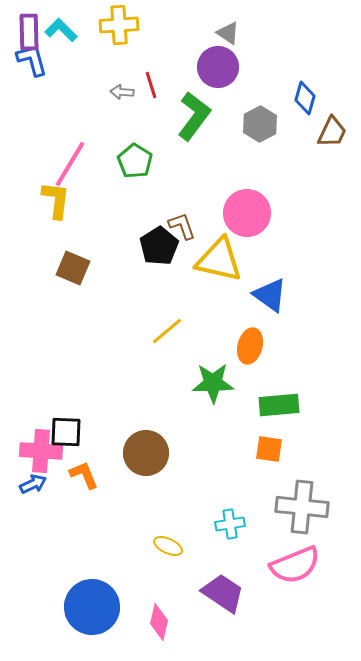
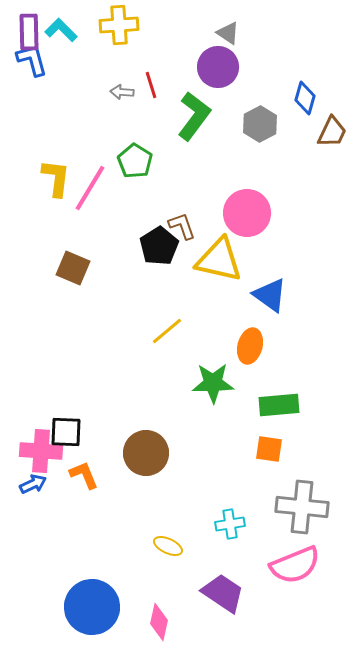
pink line: moved 20 px right, 24 px down
yellow L-shape: moved 22 px up
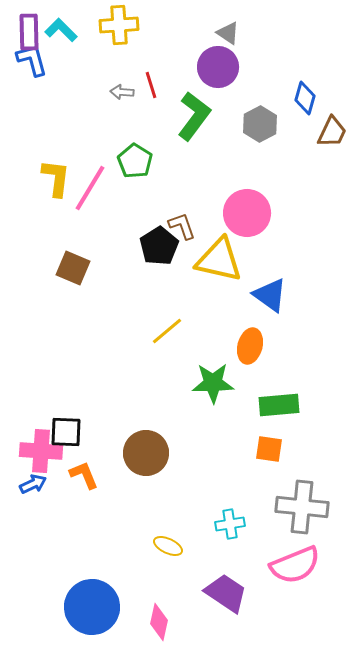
purple trapezoid: moved 3 px right
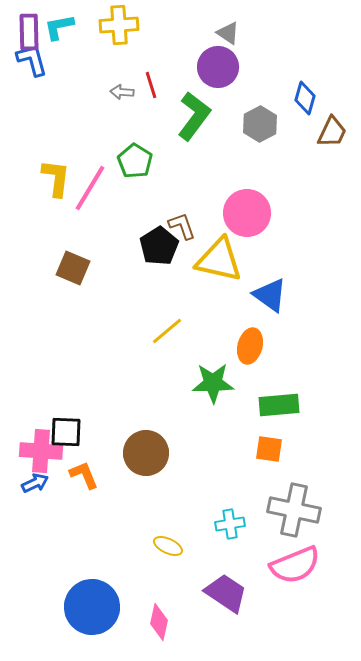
cyan L-shape: moved 2 px left, 3 px up; rotated 56 degrees counterclockwise
blue arrow: moved 2 px right, 1 px up
gray cross: moved 8 px left, 3 px down; rotated 6 degrees clockwise
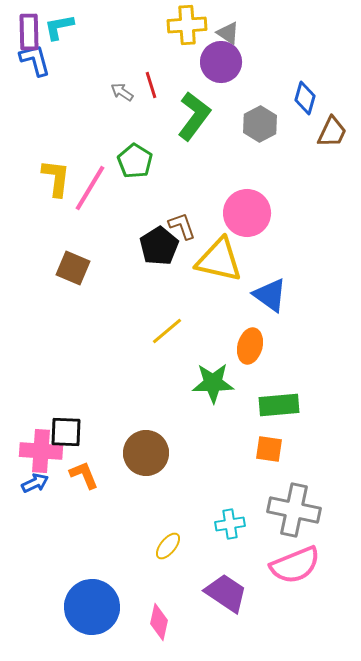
yellow cross: moved 68 px right
blue L-shape: moved 3 px right
purple circle: moved 3 px right, 5 px up
gray arrow: rotated 30 degrees clockwise
yellow ellipse: rotated 76 degrees counterclockwise
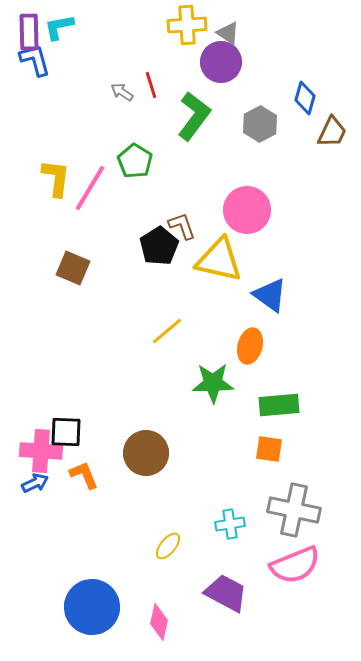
pink circle: moved 3 px up
purple trapezoid: rotated 6 degrees counterclockwise
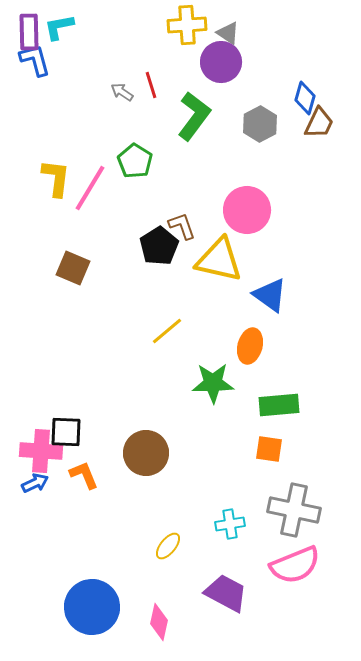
brown trapezoid: moved 13 px left, 9 px up
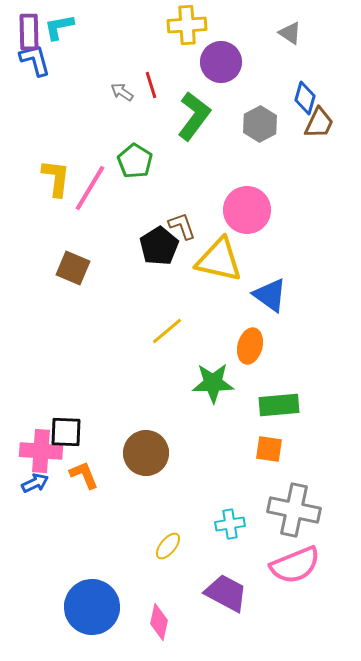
gray triangle: moved 62 px right
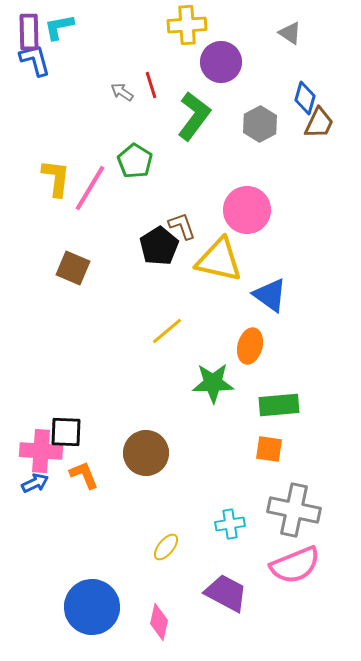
yellow ellipse: moved 2 px left, 1 px down
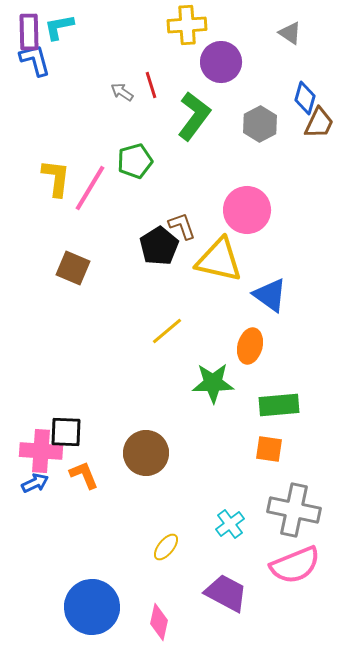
green pentagon: rotated 24 degrees clockwise
cyan cross: rotated 28 degrees counterclockwise
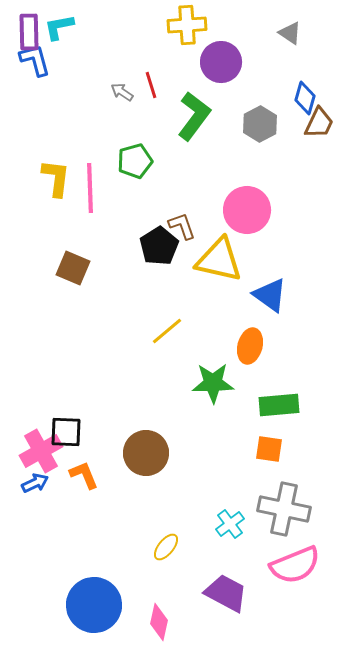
pink line: rotated 33 degrees counterclockwise
pink cross: rotated 33 degrees counterclockwise
gray cross: moved 10 px left, 1 px up
blue circle: moved 2 px right, 2 px up
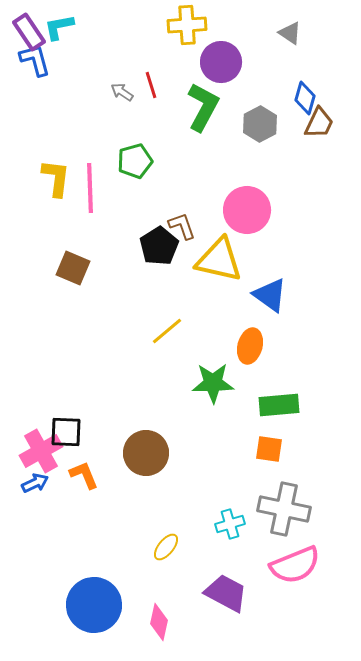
purple rectangle: rotated 33 degrees counterclockwise
green L-shape: moved 9 px right, 9 px up; rotated 9 degrees counterclockwise
cyan cross: rotated 20 degrees clockwise
